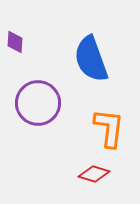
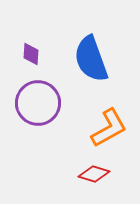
purple diamond: moved 16 px right, 12 px down
orange L-shape: rotated 54 degrees clockwise
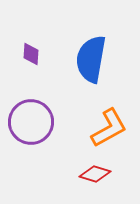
blue semicircle: rotated 30 degrees clockwise
purple circle: moved 7 px left, 19 px down
red diamond: moved 1 px right
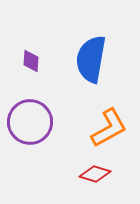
purple diamond: moved 7 px down
purple circle: moved 1 px left
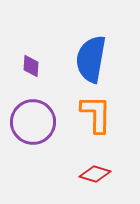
purple diamond: moved 5 px down
purple circle: moved 3 px right
orange L-shape: moved 13 px left, 14 px up; rotated 60 degrees counterclockwise
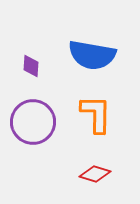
blue semicircle: moved 1 px right, 4 px up; rotated 90 degrees counterclockwise
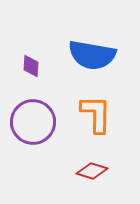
red diamond: moved 3 px left, 3 px up
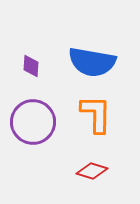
blue semicircle: moved 7 px down
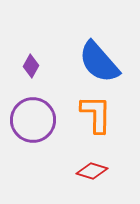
blue semicircle: moved 7 px right; rotated 39 degrees clockwise
purple diamond: rotated 25 degrees clockwise
purple circle: moved 2 px up
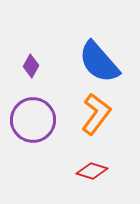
orange L-shape: rotated 36 degrees clockwise
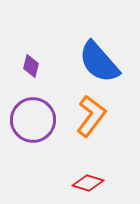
purple diamond: rotated 15 degrees counterclockwise
orange L-shape: moved 5 px left, 2 px down
red diamond: moved 4 px left, 12 px down
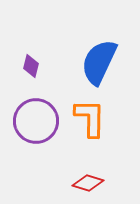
blue semicircle: rotated 66 degrees clockwise
orange L-shape: moved 1 px left, 2 px down; rotated 36 degrees counterclockwise
purple circle: moved 3 px right, 1 px down
